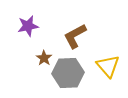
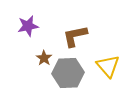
brown L-shape: rotated 16 degrees clockwise
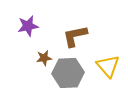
brown star: rotated 28 degrees clockwise
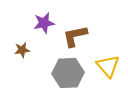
purple star: moved 16 px right, 3 px up
brown star: moved 22 px left, 8 px up
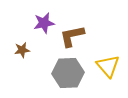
brown L-shape: moved 3 px left
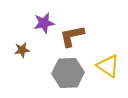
yellow triangle: rotated 15 degrees counterclockwise
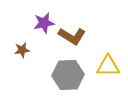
brown L-shape: rotated 136 degrees counterclockwise
yellow triangle: rotated 35 degrees counterclockwise
gray hexagon: moved 2 px down
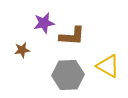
brown L-shape: rotated 28 degrees counterclockwise
yellow triangle: rotated 30 degrees clockwise
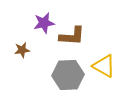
yellow triangle: moved 4 px left
